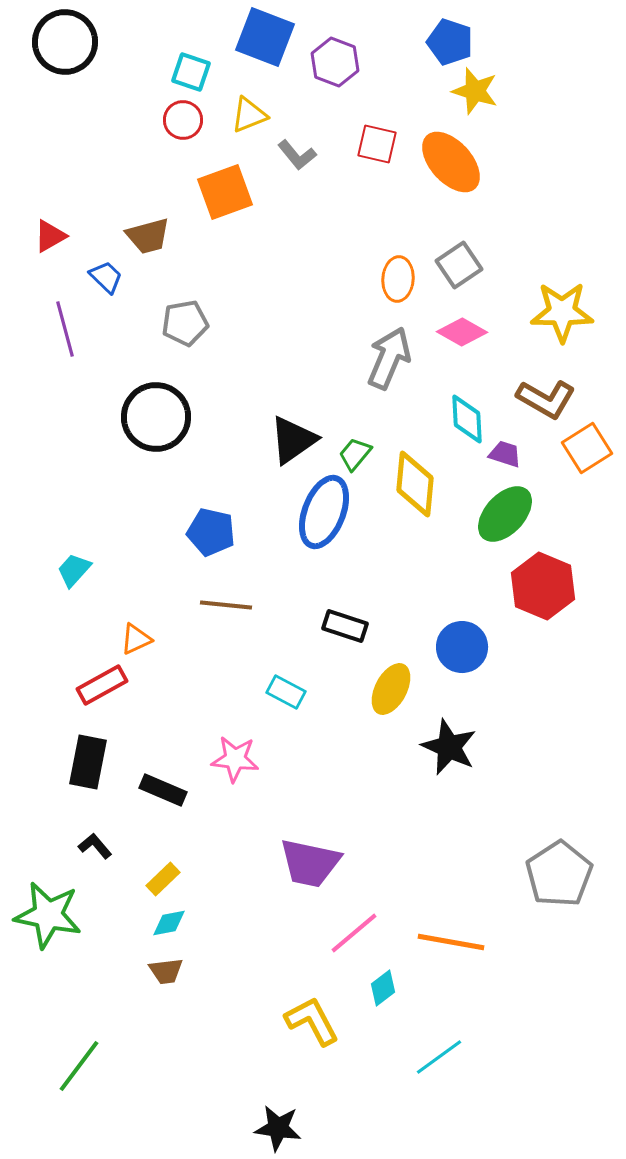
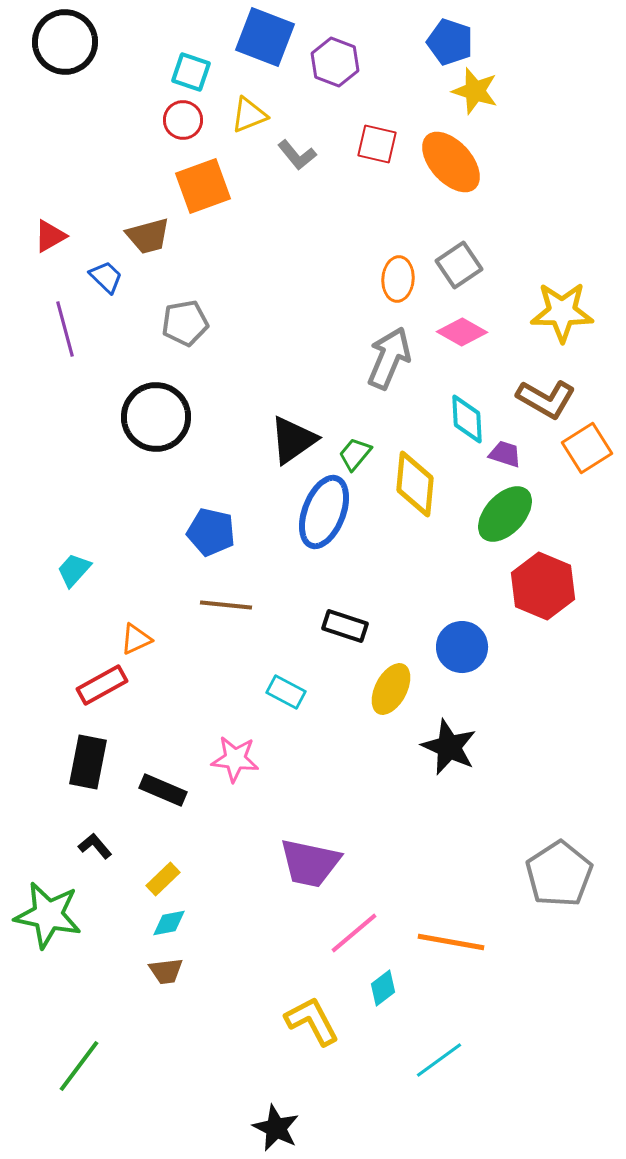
orange square at (225, 192): moved 22 px left, 6 px up
cyan line at (439, 1057): moved 3 px down
black star at (278, 1128): moved 2 px left; rotated 18 degrees clockwise
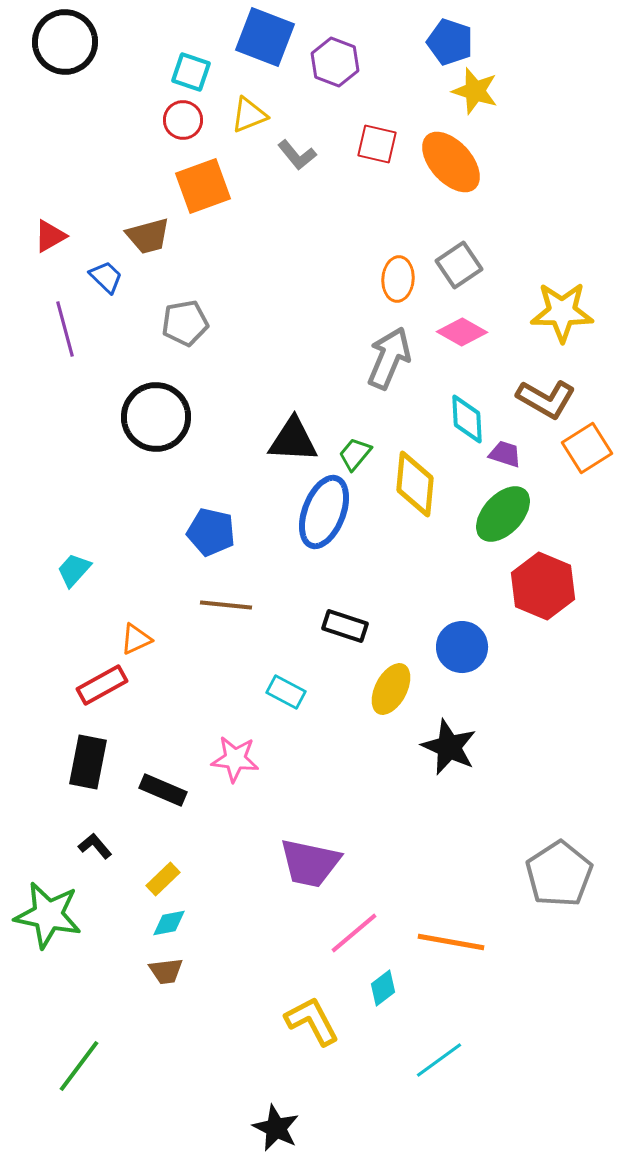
black triangle at (293, 440): rotated 38 degrees clockwise
green ellipse at (505, 514): moved 2 px left
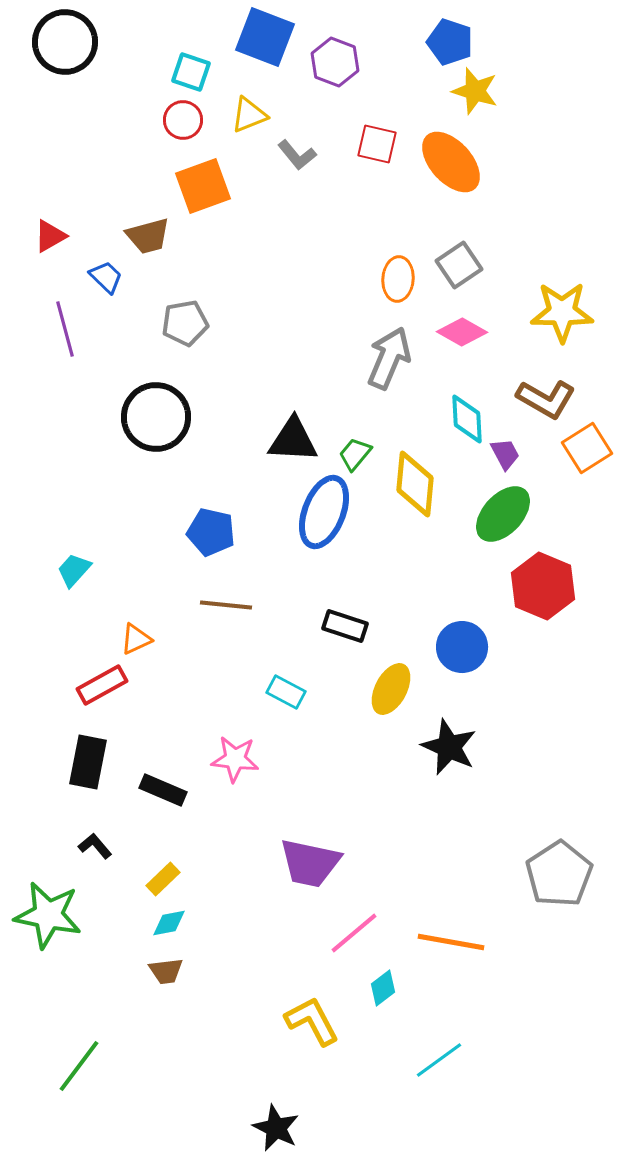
purple trapezoid at (505, 454): rotated 44 degrees clockwise
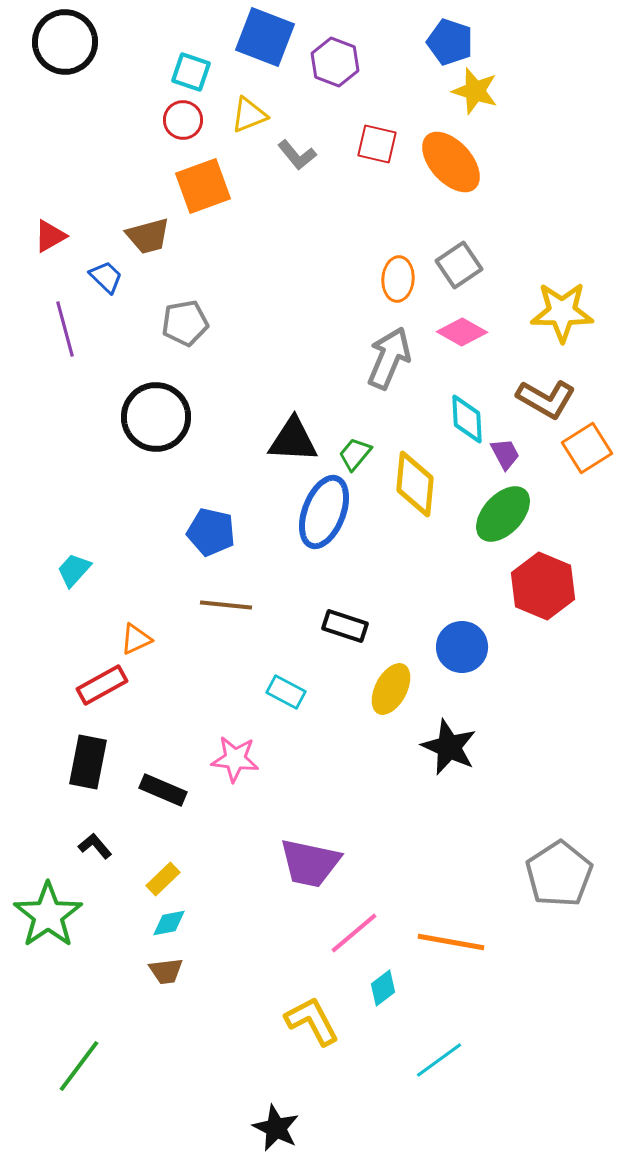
green star at (48, 915): rotated 26 degrees clockwise
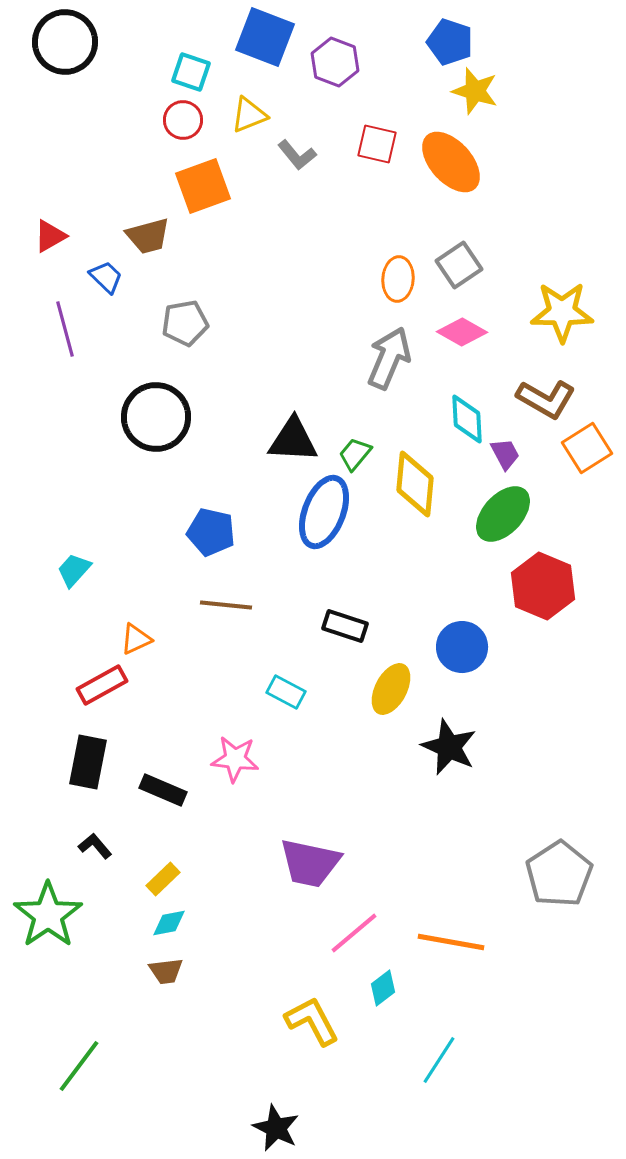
cyan line at (439, 1060): rotated 21 degrees counterclockwise
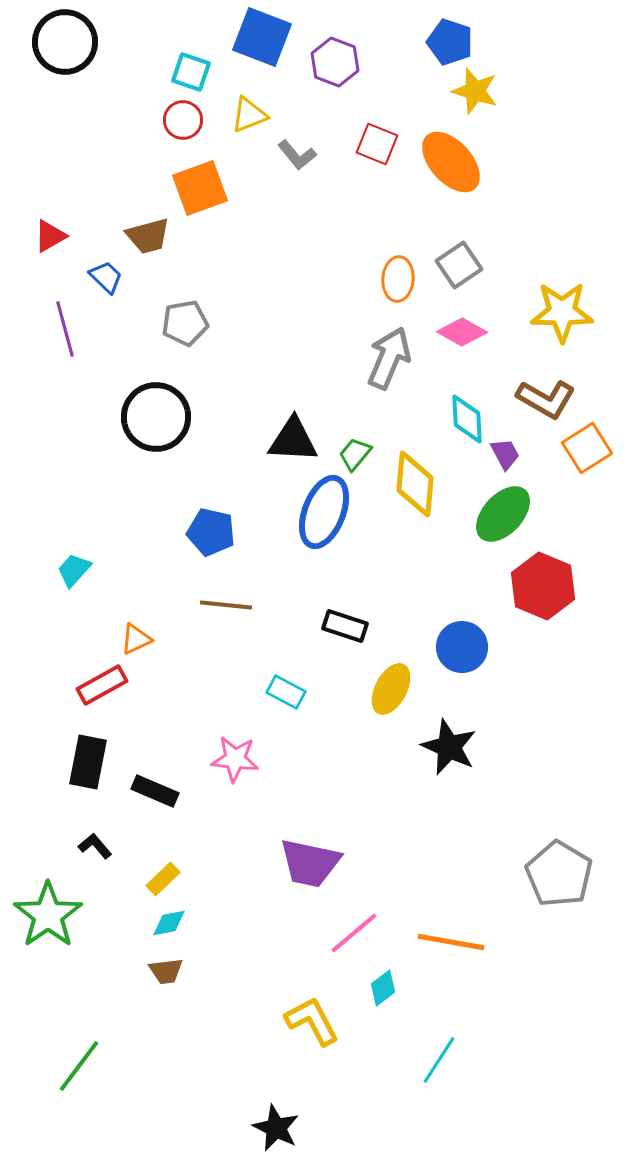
blue square at (265, 37): moved 3 px left
red square at (377, 144): rotated 9 degrees clockwise
orange square at (203, 186): moved 3 px left, 2 px down
black rectangle at (163, 790): moved 8 px left, 1 px down
gray pentagon at (559, 874): rotated 8 degrees counterclockwise
